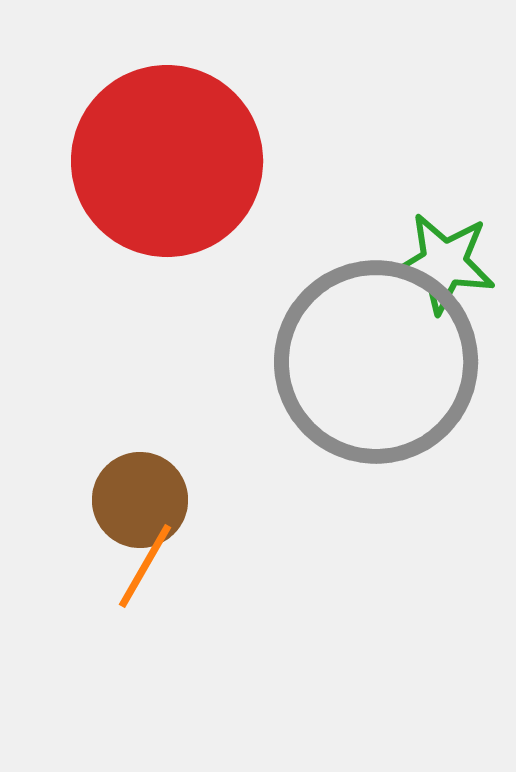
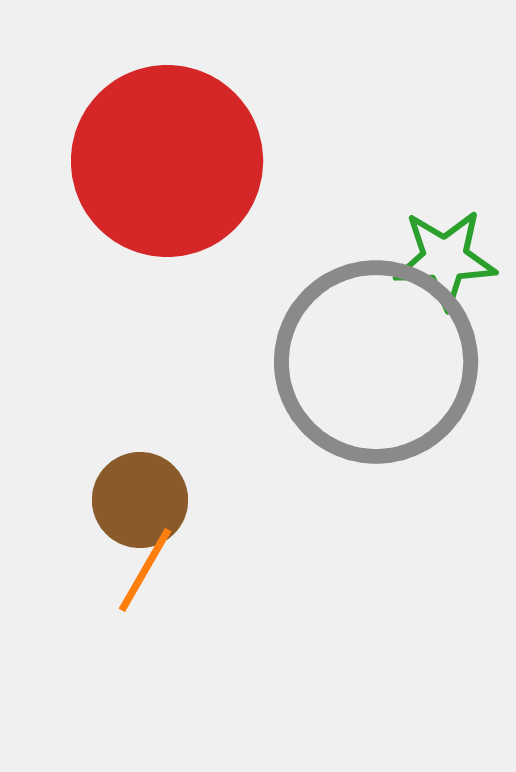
green star: moved 1 px right, 4 px up; rotated 10 degrees counterclockwise
orange line: moved 4 px down
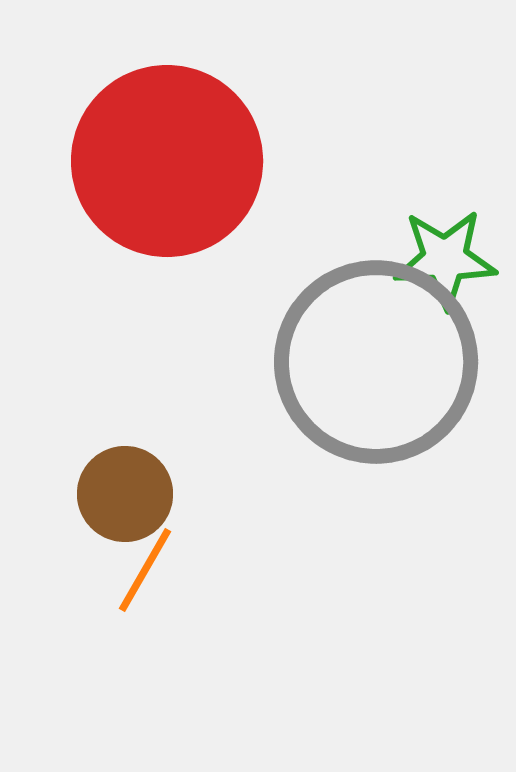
brown circle: moved 15 px left, 6 px up
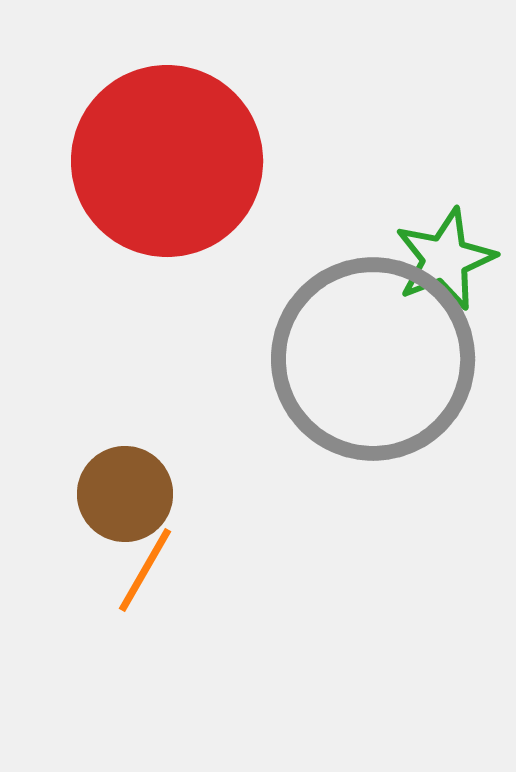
green star: rotated 20 degrees counterclockwise
gray circle: moved 3 px left, 3 px up
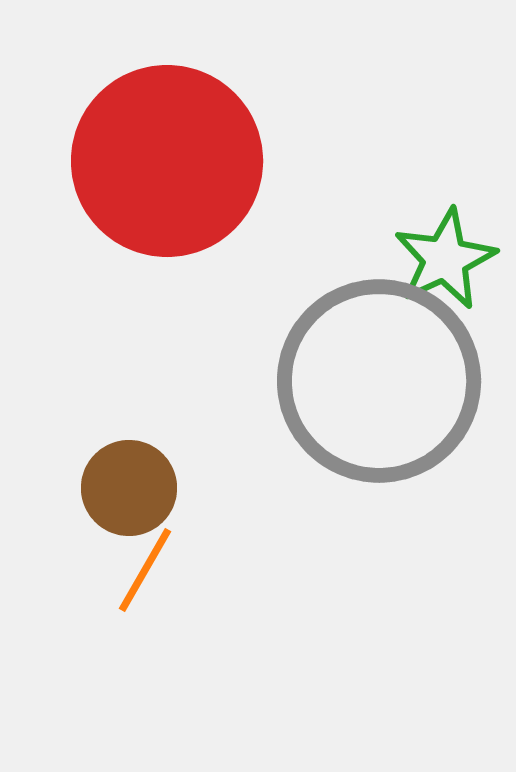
green star: rotated 4 degrees counterclockwise
gray circle: moved 6 px right, 22 px down
brown circle: moved 4 px right, 6 px up
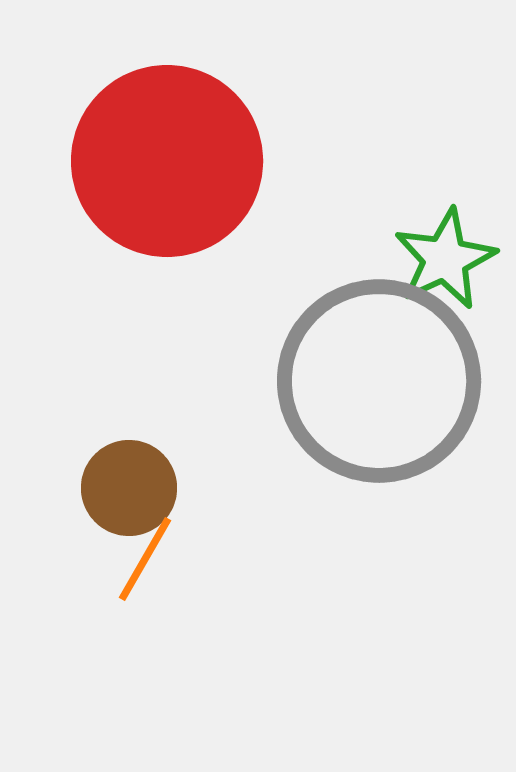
orange line: moved 11 px up
